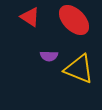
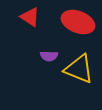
red ellipse: moved 4 px right, 2 px down; rotated 24 degrees counterclockwise
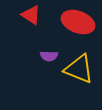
red triangle: moved 1 px right, 2 px up
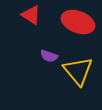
purple semicircle: rotated 18 degrees clockwise
yellow triangle: moved 1 px left, 2 px down; rotated 28 degrees clockwise
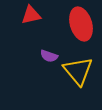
red triangle: rotated 45 degrees counterclockwise
red ellipse: moved 3 px right, 2 px down; rotated 52 degrees clockwise
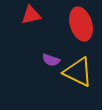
purple semicircle: moved 2 px right, 4 px down
yellow triangle: moved 1 px down; rotated 24 degrees counterclockwise
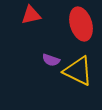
yellow triangle: moved 1 px up
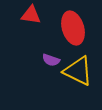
red triangle: rotated 20 degrees clockwise
red ellipse: moved 8 px left, 4 px down
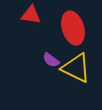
purple semicircle: rotated 18 degrees clockwise
yellow triangle: moved 2 px left, 3 px up
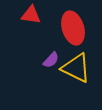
purple semicircle: rotated 84 degrees counterclockwise
